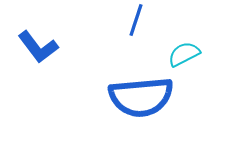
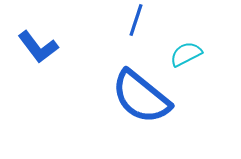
cyan semicircle: moved 2 px right
blue semicircle: rotated 44 degrees clockwise
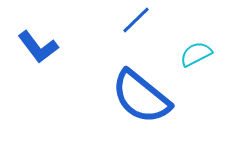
blue line: rotated 28 degrees clockwise
cyan semicircle: moved 10 px right
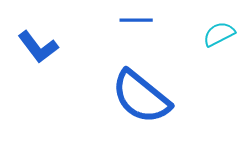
blue line: rotated 44 degrees clockwise
cyan semicircle: moved 23 px right, 20 px up
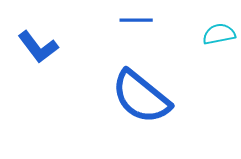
cyan semicircle: rotated 16 degrees clockwise
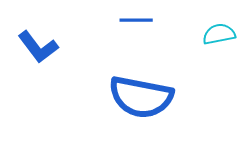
blue semicircle: rotated 28 degrees counterclockwise
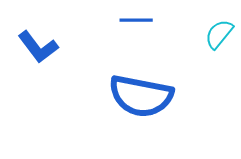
cyan semicircle: rotated 40 degrees counterclockwise
blue semicircle: moved 1 px up
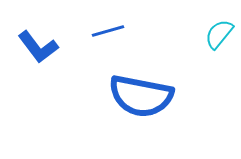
blue line: moved 28 px left, 11 px down; rotated 16 degrees counterclockwise
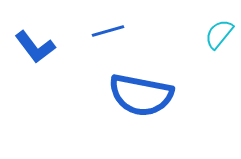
blue L-shape: moved 3 px left
blue semicircle: moved 1 px up
